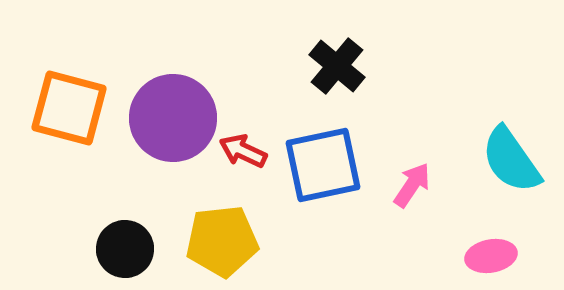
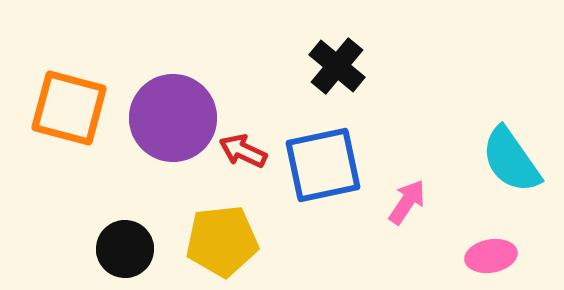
pink arrow: moved 5 px left, 17 px down
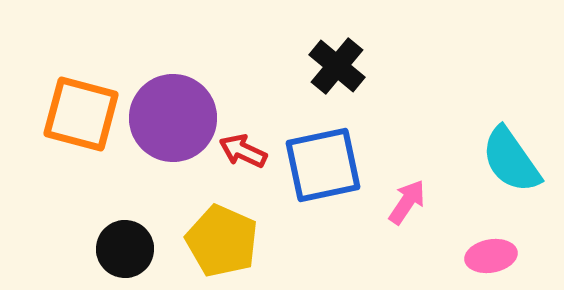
orange square: moved 12 px right, 6 px down
yellow pentagon: rotated 30 degrees clockwise
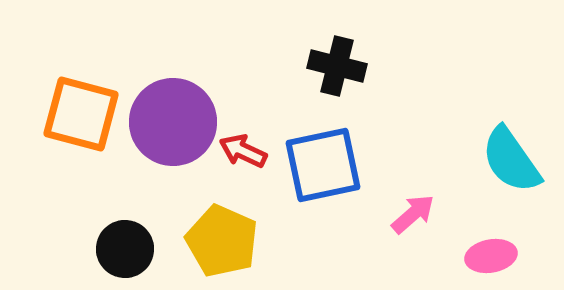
black cross: rotated 26 degrees counterclockwise
purple circle: moved 4 px down
pink arrow: moved 6 px right, 12 px down; rotated 15 degrees clockwise
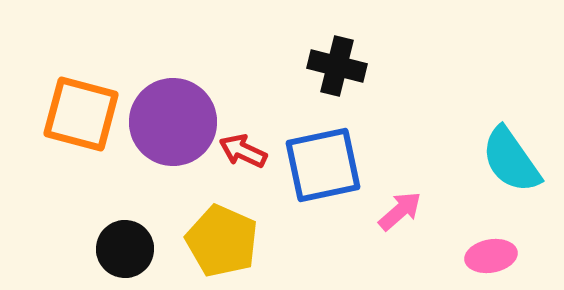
pink arrow: moved 13 px left, 3 px up
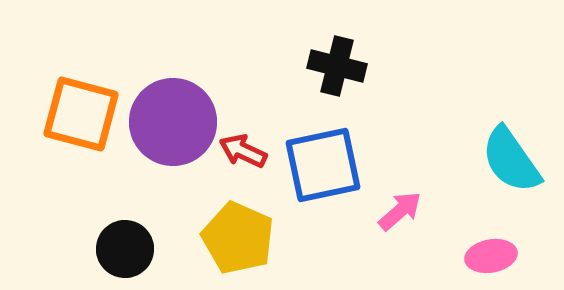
yellow pentagon: moved 16 px right, 3 px up
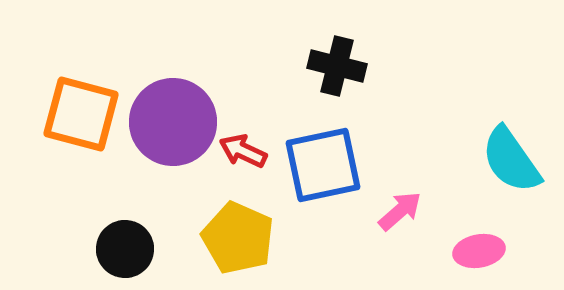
pink ellipse: moved 12 px left, 5 px up
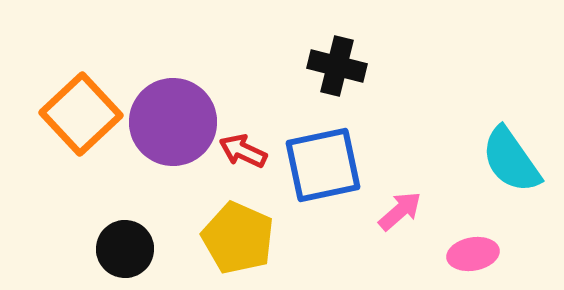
orange square: rotated 32 degrees clockwise
pink ellipse: moved 6 px left, 3 px down
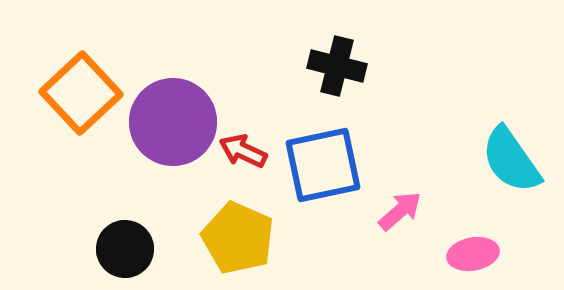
orange square: moved 21 px up
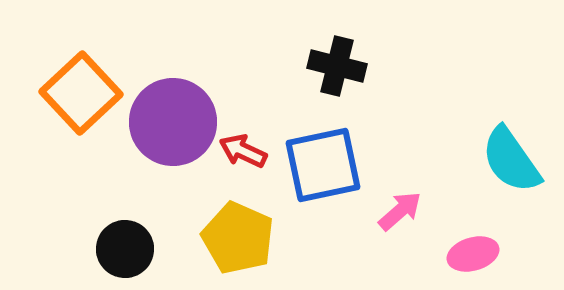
pink ellipse: rotated 6 degrees counterclockwise
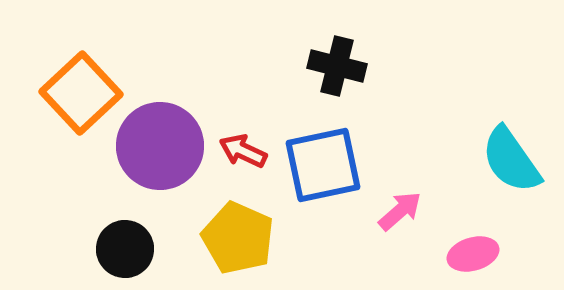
purple circle: moved 13 px left, 24 px down
